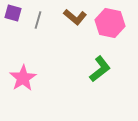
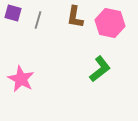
brown L-shape: rotated 60 degrees clockwise
pink star: moved 2 px left, 1 px down; rotated 12 degrees counterclockwise
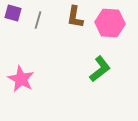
pink hexagon: rotated 8 degrees counterclockwise
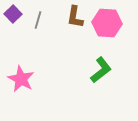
purple square: moved 1 px down; rotated 30 degrees clockwise
pink hexagon: moved 3 px left
green L-shape: moved 1 px right, 1 px down
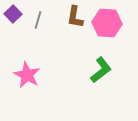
pink star: moved 6 px right, 4 px up
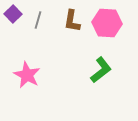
brown L-shape: moved 3 px left, 4 px down
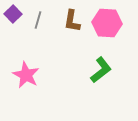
pink star: moved 1 px left
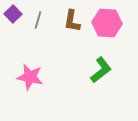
pink star: moved 4 px right, 2 px down; rotated 16 degrees counterclockwise
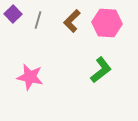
brown L-shape: rotated 35 degrees clockwise
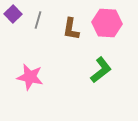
brown L-shape: moved 1 px left, 8 px down; rotated 35 degrees counterclockwise
